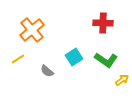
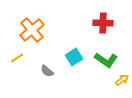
yellow line: moved 1 px left, 1 px up
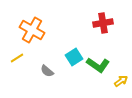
red cross: rotated 12 degrees counterclockwise
orange cross: rotated 20 degrees counterclockwise
green L-shape: moved 8 px left, 5 px down
yellow arrow: moved 1 px left, 1 px down
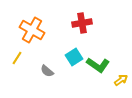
red cross: moved 21 px left
yellow line: rotated 24 degrees counterclockwise
yellow arrow: moved 1 px up
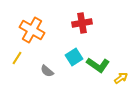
yellow arrow: moved 2 px up
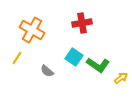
cyan square: rotated 24 degrees counterclockwise
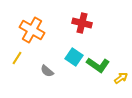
red cross: rotated 24 degrees clockwise
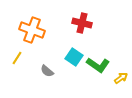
orange cross: rotated 10 degrees counterclockwise
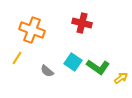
cyan square: moved 1 px left, 5 px down
green L-shape: moved 2 px down
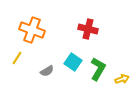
red cross: moved 6 px right, 6 px down
green L-shape: moved 2 px down; rotated 95 degrees counterclockwise
gray semicircle: rotated 72 degrees counterclockwise
yellow arrow: moved 1 px right, 1 px down; rotated 16 degrees clockwise
